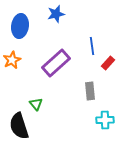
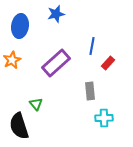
blue line: rotated 18 degrees clockwise
cyan cross: moved 1 px left, 2 px up
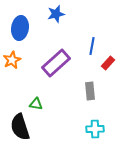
blue ellipse: moved 2 px down
green triangle: rotated 40 degrees counterclockwise
cyan cross: moved 9 px left, 11 px down
black semicircle: moved 1 px right, 1 px down
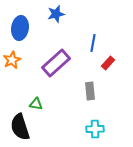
blue line: moved 1 px right, 3 px up
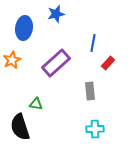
blue ellipse: moved 4 px right
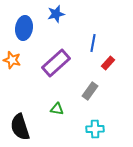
orange star: rotated 30 degrees counterclockwise
gray rectangle: rotated 42 degrees clockwise
green triangle: moved 21 px right, 5 px down
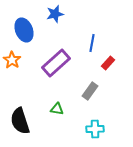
blue star: moved 1 px left
blue ellipse: moved 2 px down; rotated 30 degrees counterclockwise
blue line: moved 1 px left
orange star: rotated 18 degrees clockwise
black semicircle: moved 6 px up
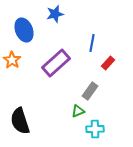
green triangle: moved 21 px right, 2 px down; rotated 32 degrees counterclockwise
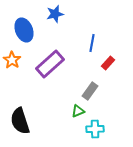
purple rectangle: moved 6 px left, 1 px down
